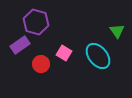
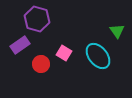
purple hexagon: moved 1 px right, 3 px up
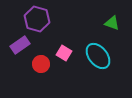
green triangle: moved 5 px left, 8 px up; rotated 35 degrees counterclockwise
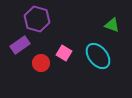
green triangle: moved 2 px down
red circle: moved 1 px up
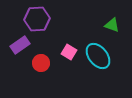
purple hexagon: rotated 20 degrees counterclockwise
pink square: moved 5 px right, 1 px up
